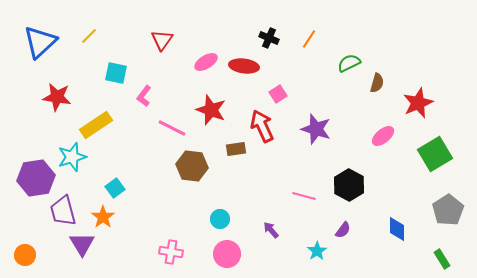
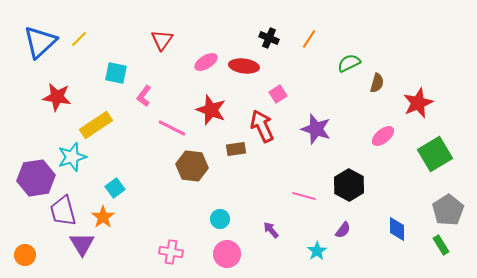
yellow line at (89, 36): moved 10 px left, 3 px down
green rectangle at (442, 259): moved 1 px left, 14 px up
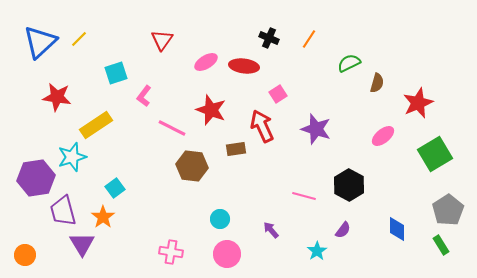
cyan square at (116, 73): rotated 30 degrees counterclockwise
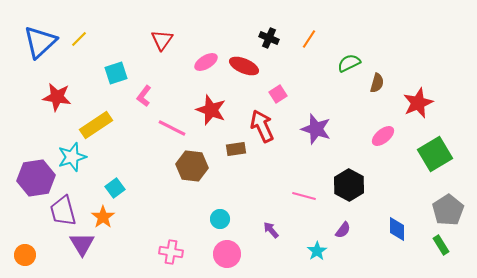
red ellipse at (244, 66): rotated 16 degrees clockwise
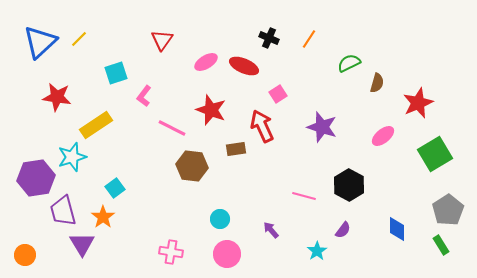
purple star at (316, 129): moved 6 px right, 2 px up
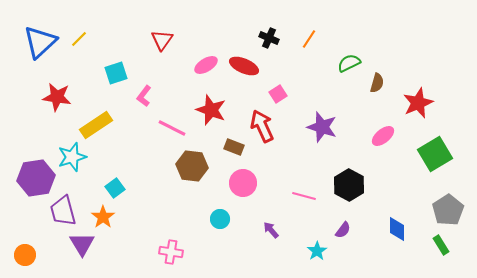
pink ellipse at (206, 62): moved 3 px down
brown rectangle at (236, 149): moved 2 px left, 2 px up; rotated 30 degrees clockwise
pink circle at (227, 254): moved 16 px right, 71 px up
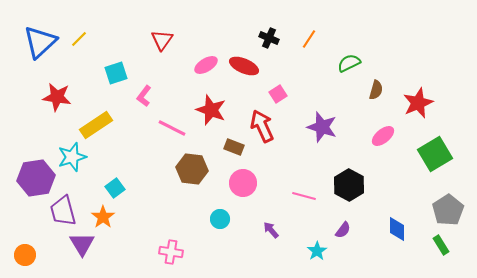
brown semicircle at (377, 83): moved 1 px left, 7 px down
brown hexagon at (192, 166): moved 3 px down
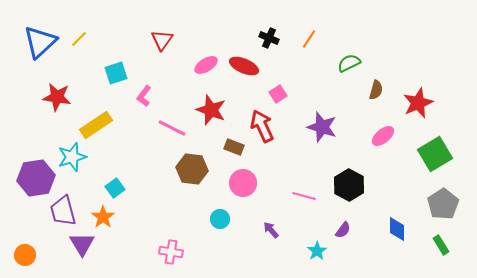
gray pentagon at (448, 210): moved 5 px left, 6 px up
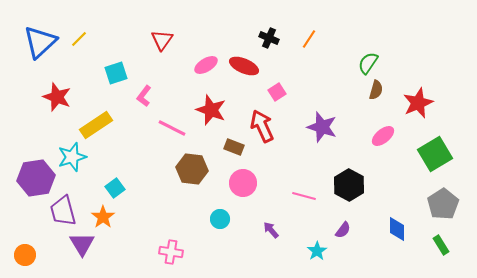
green semicircle at (349, 63): moved 19 px right; rotated 30 degrees counterclockwise
pink square at (278, 94): moved 1 px left, 2 px up
red star at (57, 97): rotated 12 degrees clockwise
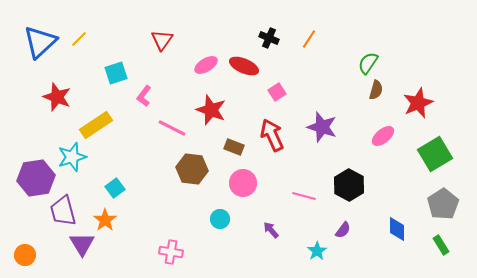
red arrow at (262, 126): moved 10 px right, 9 px down
orange star at (103, 217): moved 2 px right, 3 px down
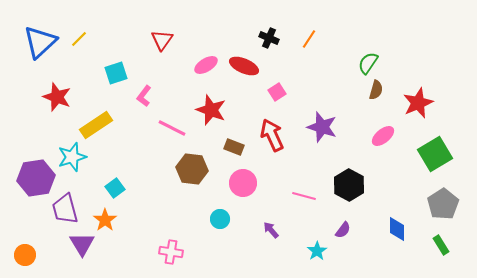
purple trapezoid at (63, 211): moved 2 px right, 2 px up
